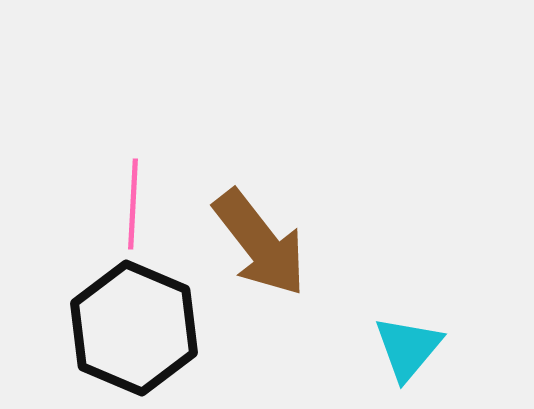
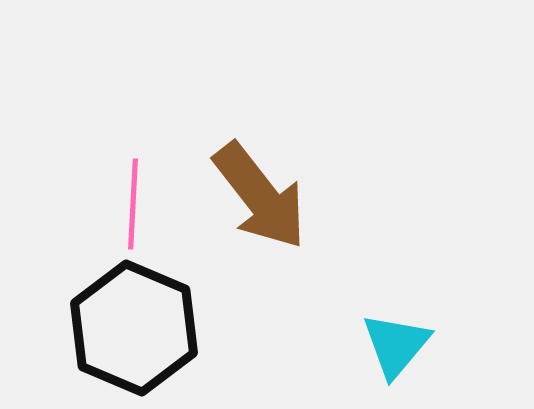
brown arrow: moved 47 px up
cyan triangle: moved 12 px left, 3 px up
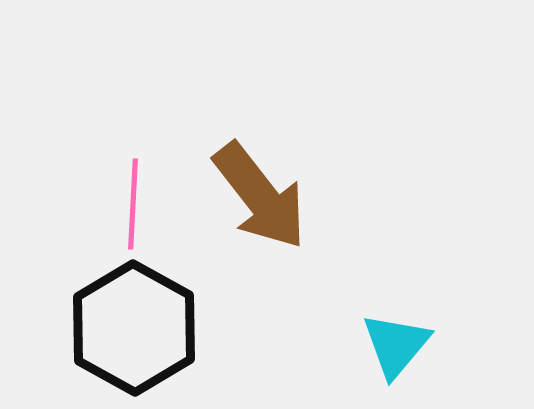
black hexagon: rotated 6 degrees clockwise
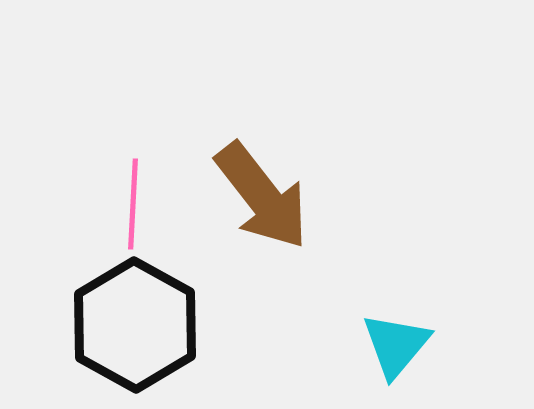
brown arrow: moved 2 px right
black hexagon: moved 1 px right, 3 px up
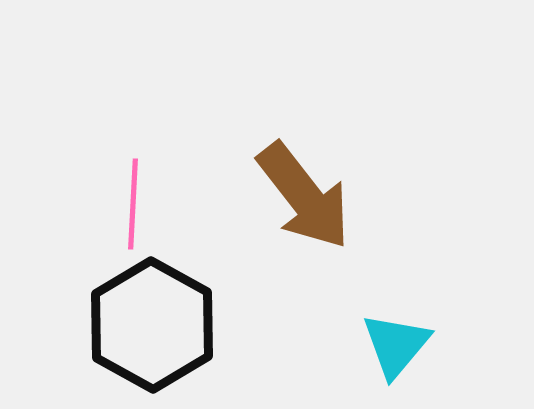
brown arrow: moved 42 px right
black hexagon: moved 17 px right
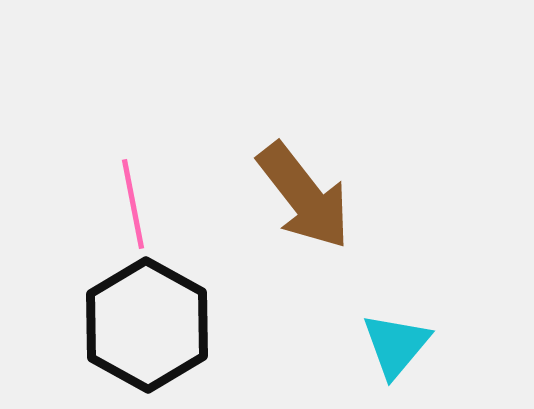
pink line: rotated 14 degrees counterclockwise
black hexagon: moved 5 px left
